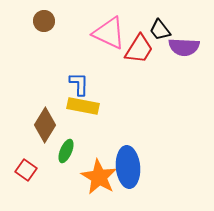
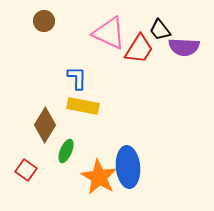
blue L-shape: moved 2 px left, 6 px up
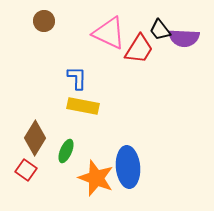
purple semicircle: moved 9 px up
brown diamond: moved 10 px left, 13 px down
orange star: moved 3 px left, 1 px down; rotated 9 degrees counterclockwise
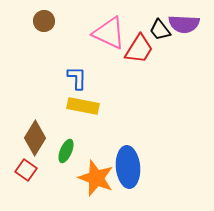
purple semicircle: moved 14 px up
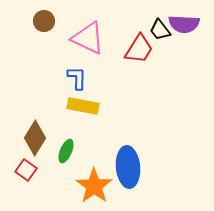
pink triangle: moved 21 px left, 5 px down
orange star: moved 2 px left, 8 px down; rotated 15 degrees clockwise
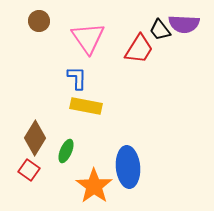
brown circle: moved 5 px left
pink triangle: rotated 30 degrees clockwise
yellow rectangle: moved 3 px right
red square: moved 3 px right
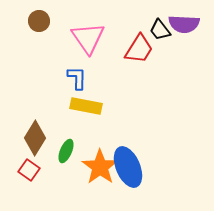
blue ellipse: rotated 18 degrees counterclockwise
orange star: moved 6 px right, 19 px up
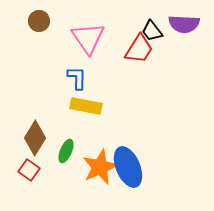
black trapezoid: moved 8 px left, 1 px down
orange star: rotated 12 degrees clockwise
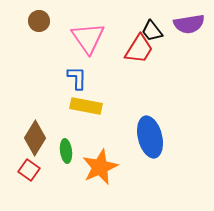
purple semicircle: moved 5 px right; rotated 12 degrees counterclockwise
green ellipse: rotated 30 degrees counterclockwise
blue ellipse: moved 22 px right, 30 px up; rotated 9 degrees clockwise
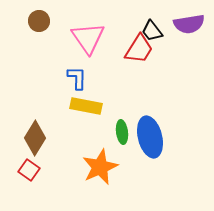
green ellipse: moved 56 px right, 19 px up
